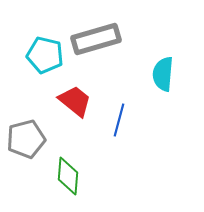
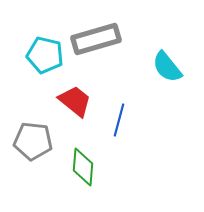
cyan semicircle: moved 4 px right, 7 px up; rotated 44 degrees counterclockwise
gray pentagon: moved 7 px right, 2 px down; rotated 21 degrees clockwise
green diamond: moved 15 px right, 9 px up
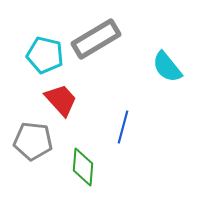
gray rectangle: rotated 15 degrees counterclockwise
red trapezoid: moved 14 px left, 1 px up; rotated 9 degrees clockwise
blue line: moved 4 px right, 7 px down
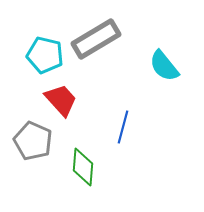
cyan semicircle: moved 3 px left, 1 px up
gray pentagon: rotated 18 degrees clockwise
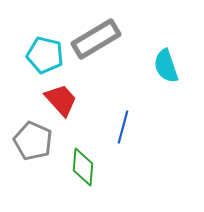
cyan semicircle: moved 2 px right; rotated 20 degrees clockwise
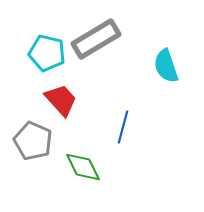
cyan pentagon: moved 2 px right, 2 px up
green diamond: rotated 30 degrees counterclockwise
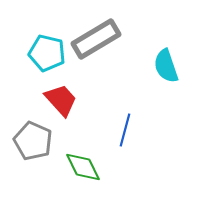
blue line: moved 2 px right, 3 px down
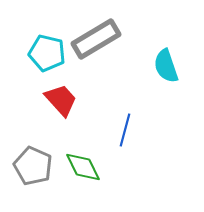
gray pentagon: moved 25 px down
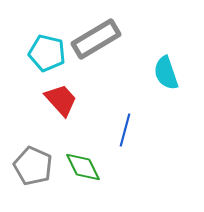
cyan semicircle: moved 7 px down
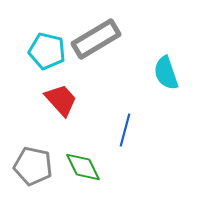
cyan pentagon: moved 2 px up
gray pentagon: rotated 12 degrees counterclockwise
